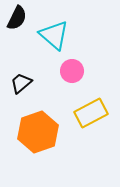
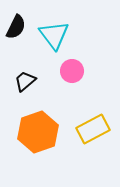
black semicircle: moved 1 px left, 9 px down
cyan triangle: rotated 12 degrees clockwise
black trapezoid: moved 4 px right, 2 px up
yellow rectangle: moved 2 px right, 16 px down
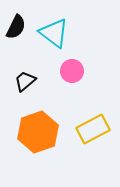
cyan triangle: moved 2 px up; rotated 16 degrees counterclockwise
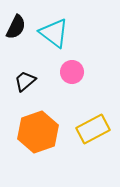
pink circle: moved 1 px down
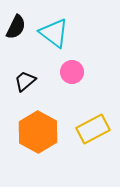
orange hexagon: rotated 12 degrees counterclockwise
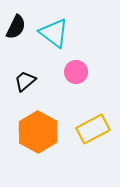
pink circle: moved 4 px right
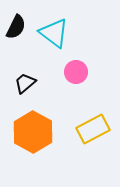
black trapezoid: moved 2 px down
orange hexagon: moved 5 px left
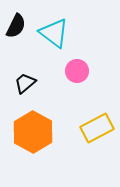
black semicircle: moved 1 px up
pink circle: moved 1 px right, 1 px up
yellow rectangle: moved 4 px right, 1 px up
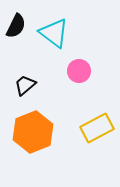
pink circle: moved 2 px right
black trapezoid: moved 2 px down
orange hexagon: rotated 9 degrees clockwise
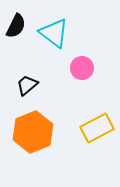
pink circle: moved 3 px right, 3 px up
black trapezoid: moved 2 px right
